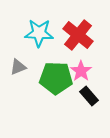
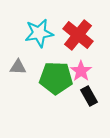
cyan star: rotated 12 degrees counterclockwise
gray triangle: rotated 24 degrees clockwise
black rectangle: rotated 12 degrees clockwise
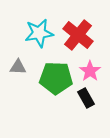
pink star: moved 9 px right
black rectangle: moved 3 px left, 2 px down
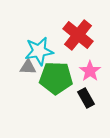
cyan star: moved 18 px down
gray triangle: moved 10 px right
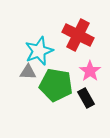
red cross: rotated 12 degrees counterclockwise
cyan star: rotated 12 degrees counterclockwise
gray triangle: moved 5 px down
green pentagon: moved 7 px down; rotated 8 degrees clockwise
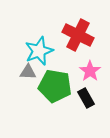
green pentagon: moved 1 px left, 1 px down
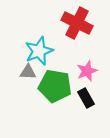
red cross: moved 1 px left, 12 px up
pink star: moved 3 px left; rotated 15 degrees clockwise
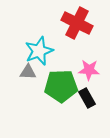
pink star: moved 2 px right, 1 px up; rotated 25 degrees clockwise
green pentagon: moved 6 px right; rotated 12 degrees counterclockwise
black rectangle: moved 1 px right
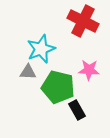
red cross: moved 6 px right, 2 px up
cyan star: moved 2 px right, 2 px up
green pentagon: moved 3 px left, 1 px down; rotated 16 degrees clockwise
black rectangle: moved 10 px left, 12 px down
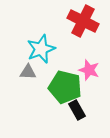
pink star: rotated 15 degrees clockwise
green pentagon: moved 7 px right
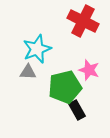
cyan star: moved 4 px left
green pentagon: rotated 28 degrees counterclockwise
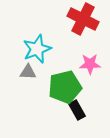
red cross: moved 2 px up
pink star: moved 1 px right, 6 px up; rotated 20 degrees counterclockwise
